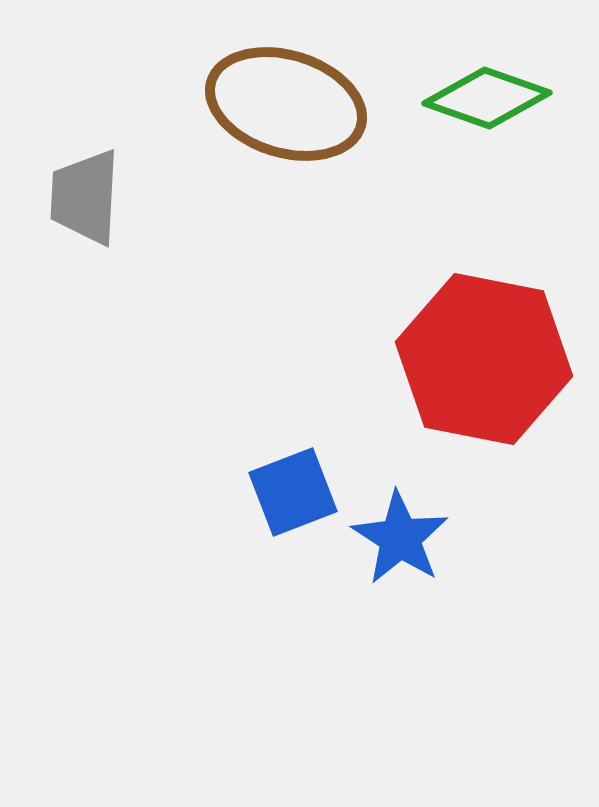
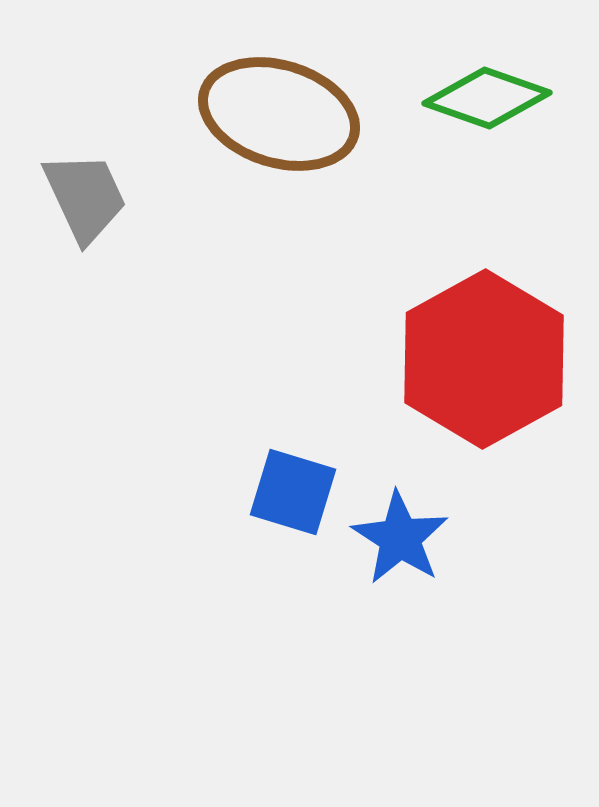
brown ellipse: moved 7 px left, 10 px down
gray trapezoid: rotated 152 degrees clockwise
red hexagon: rotated 20 degrees clockwise
blue square: rotated 38 degrees clockwise
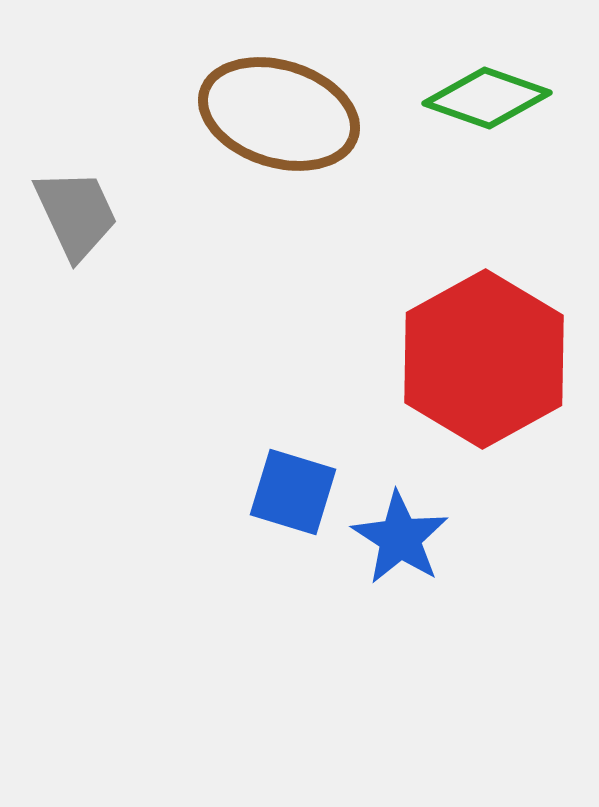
gray trapezoid: moved 9 px left, 17 px down
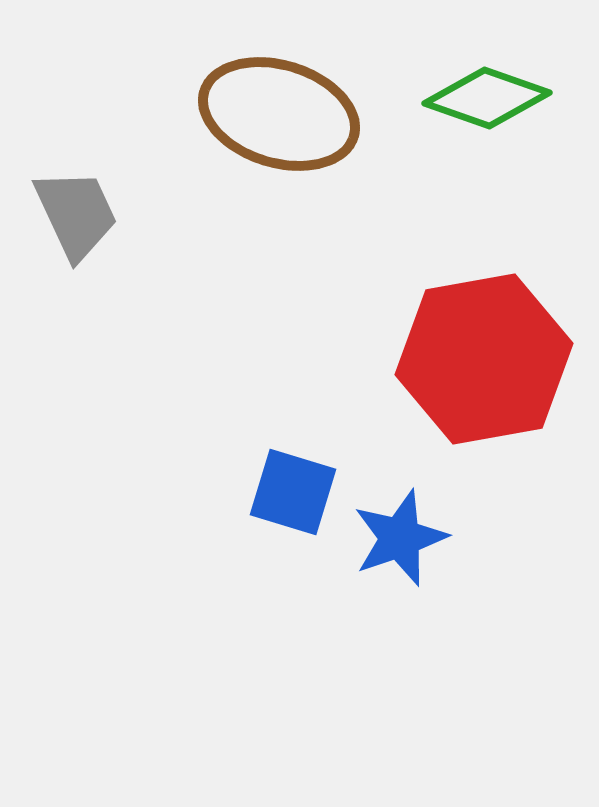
red hexagon: rotated 19 degrees clockwise
blue star: rotated 20 degrees clockwise
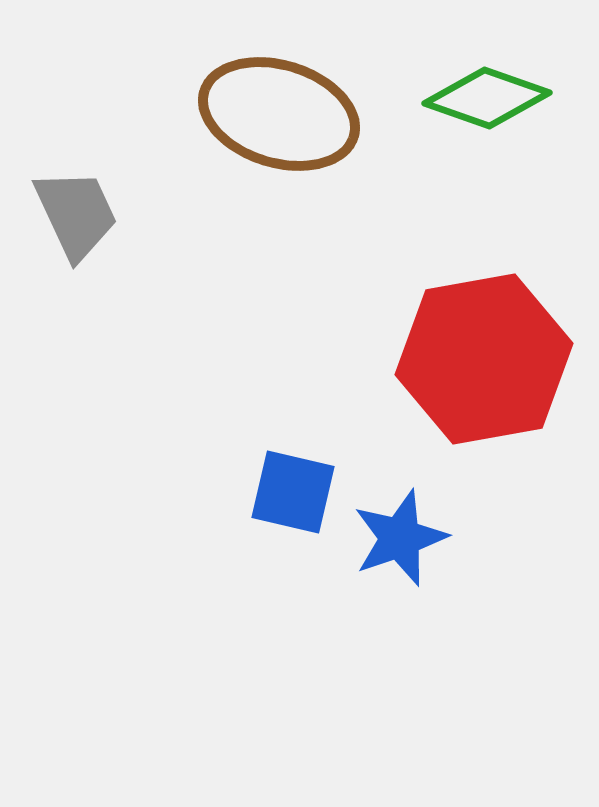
blue square: rotated 4 degrees counterclockwise
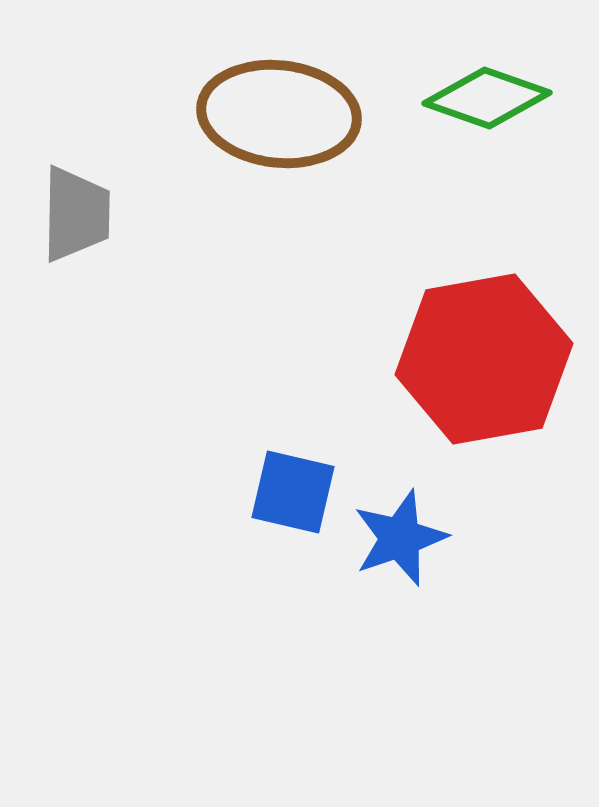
brown ellipse: rotated 11 degrees counterclockwise
gray trapezoid: rotated 26 degrees clockwise
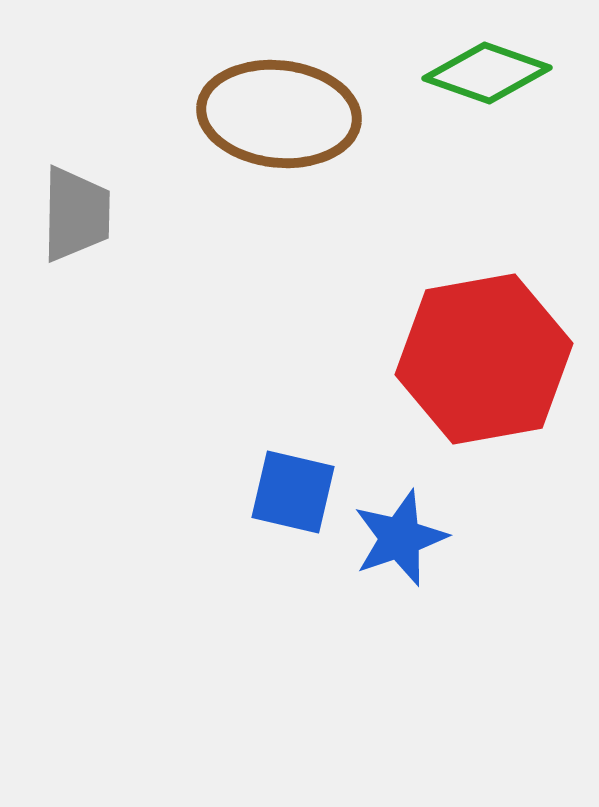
green diamond: moved 25 px up
